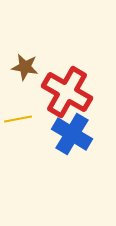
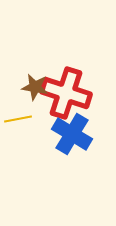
brown star: moved 10 px right, 20 px down
red cross: moved 1 px left, 1 px down; rotated 12 degrees counterclockwise
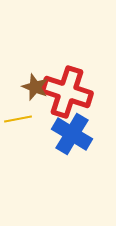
brown star: rotated 12 degrees clockwise
red cross: moved 1 px right, 1 px up
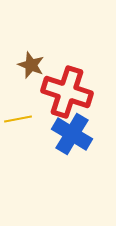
brown star: moved 4 px left, 22 px up
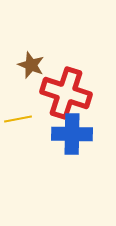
red cross: moved 1 px left, 1 px down
blue cross: rotated 30 degrees counterclockwise
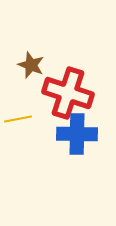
red cross: moved 2 px right
blue cross: moved 5 px right
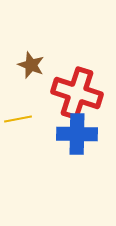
red cross: moved 9 px right
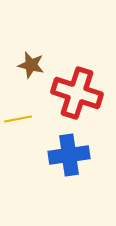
brown star: rotated 8 degrees counterclockwise
blue cross: moved 8 px left, 21 px down; rotated 9 degrees counterclockwise
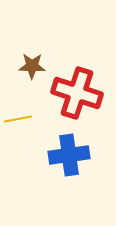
brown star: moved 1 px right, 1 px down; rotated 12 degrees counterclockwise
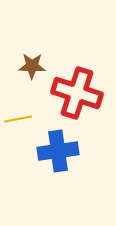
blue cross: moved 11 px left, 4 px up
